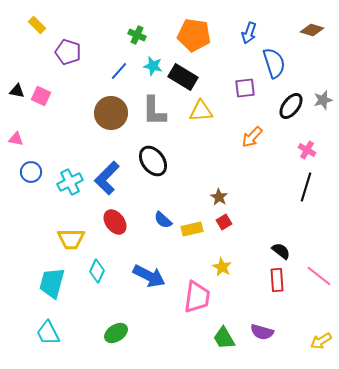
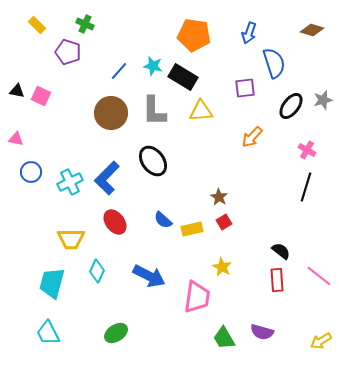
green cross at (137, 35): moved 52 px left, 11 px up
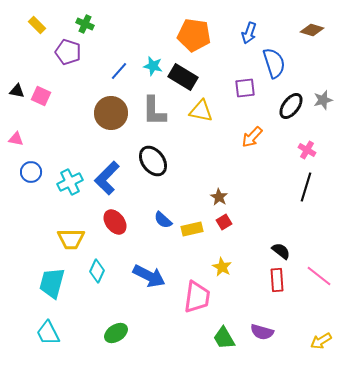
yellow triangle at (201, 111): rotated 15 degrees clockwise
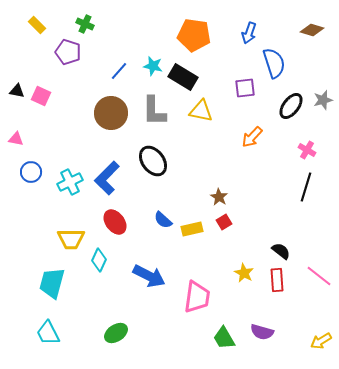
yellow star at (222, 267): moved 22 px right, 6 px down
cyan diamond at (97, 271): moved 2 px right, 11 px up
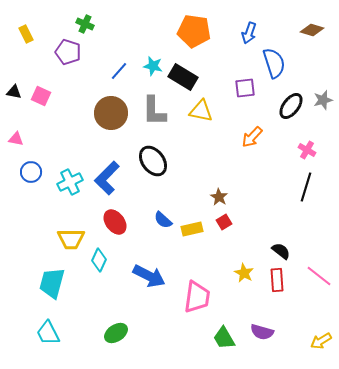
yellow rectangle at (37, 25): moved 11 px left, 9 px down; rotated 18 degrees clockwise
orange pentagon at (194, 35): moved 4 px up
black triangle at (17, 91): moved 3 px left, 1 px down
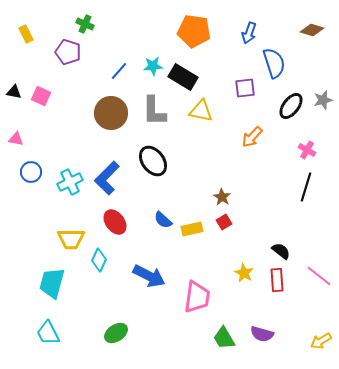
cyan star at (153, 66): rotated 18 degrees counterclockwise
brown star at (219, 197): moved 3 px right
purple semicircle at (262, 332): moved 2 px down
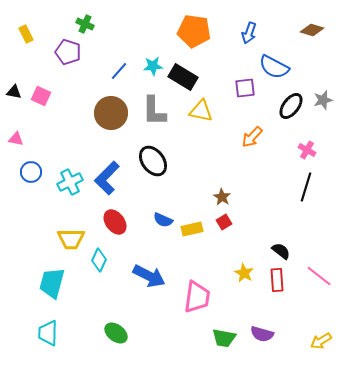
blue semicircle at (274, 63): moved 4 px down; rotated 136 degrees clockwise
blue semicircle at (163, 220): rotated 18 degrees counterclockwise
cyan trapezoid at (48, 333): rotated 28 degrees clockwise
green ellipse at (116, 333): rotated 70 degrees clockwise
green trapezoid at (224, 338): rotated 50 degrees counterclockwise
